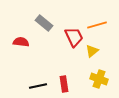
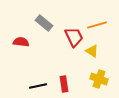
yellow triangle: rotated 48 degrees counterclockwise
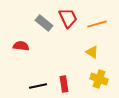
orange line: moved 1 px up
red trapezoid: moved 6 px left, 19 px up
red semicircle: moved 4 px down
yellow triangle: moved 1 px down
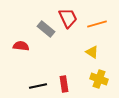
gray rectangle: moved 2 px right, 6 px down
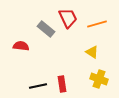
red rectangle: moved 2 px left
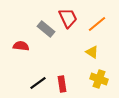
orange line: rotated 24 degrees counterclockwise
black line: moved 3 px up; rotated 24 degrees counterclockwise
